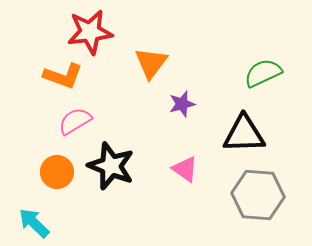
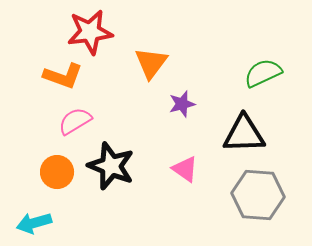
cyan arrow: rotated 60 degrees counterclockwise
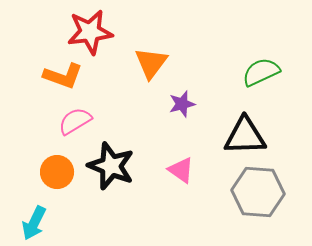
green semicircle: moved 2 px left, 1 px up
black triangle: moved 1 px right, 2 px down
pink triangle: moved 4 px left, 1 px down
gray hexagon: moved 3 px up
cyan arrow: rotated 48 degrees counterclockwise
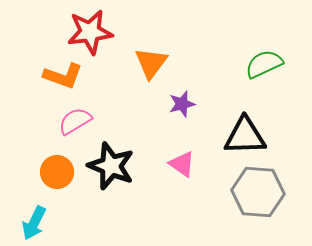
green semicircle: moved 3 px right, 8 px up
pink triangle: moved 1 px right, 6 px up
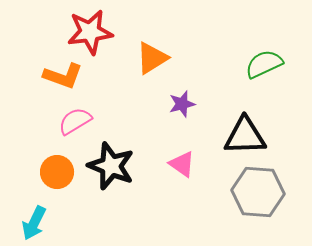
orange triangle: moved 1 px right, 5 px up; rotated 21 degrees clockwise
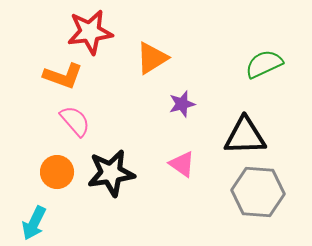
pink semicircle: rotated 80 degrees clockwise
black star: moved 7 px down; rotated 30 degrees counterclockwise
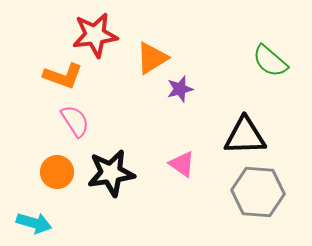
red star: moved 5 px right, 3 px down
green semicircle: moved 6 px right, 3 px up; rotated 114 degrees counterclockwise
purple star: moved 2 px left, 15 px up
pink semicircle: rotated 8 degrees clockwise
cyan arrow: rotated 100 degrees counterclockwise
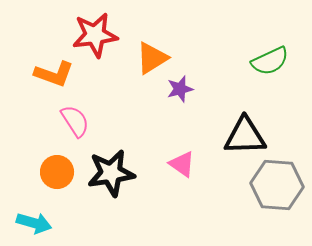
green semicircle: rotated 66 degrees counterclockwise
orange L-shape: moved 9 px left, 2 px up
gray hexagon: moved 19 px right, 7 px up
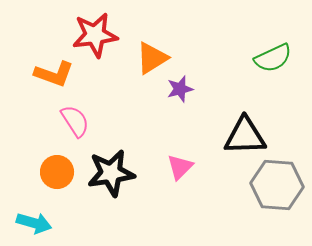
green semicircle: moved 3 px right, 3 px up
pink triangle: moved 2 px left, 3 px down; rotated 40 degrees clockwise
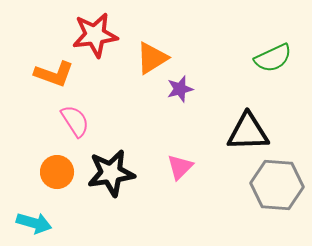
black triangle: moved 3 px right, 4 px up
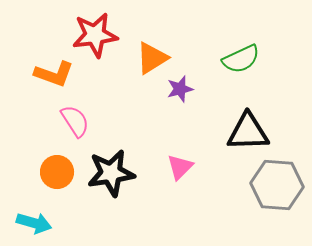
green semicircle: moved 32 px left, 1 px down
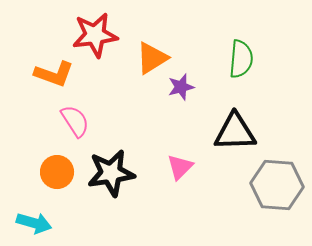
green semicircle: rotated 60 degrees counterclockwise
purple star: moved 1 px right, 2 px up
black triangle: moved 13 px left
